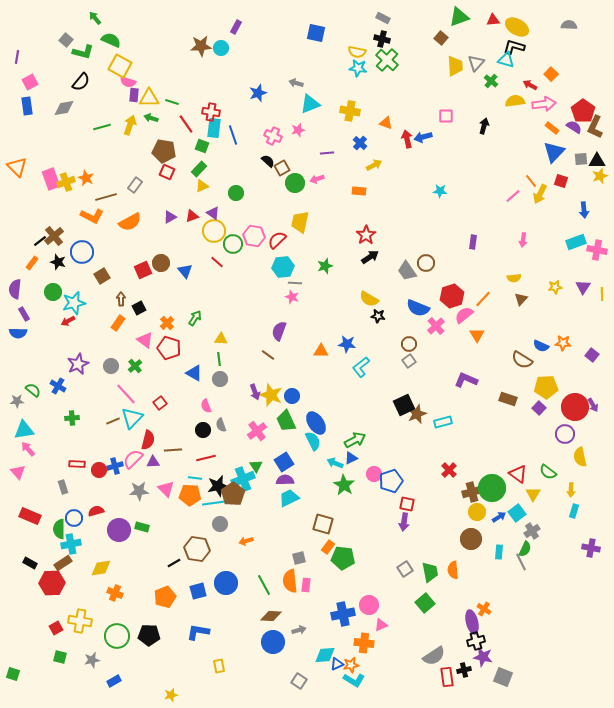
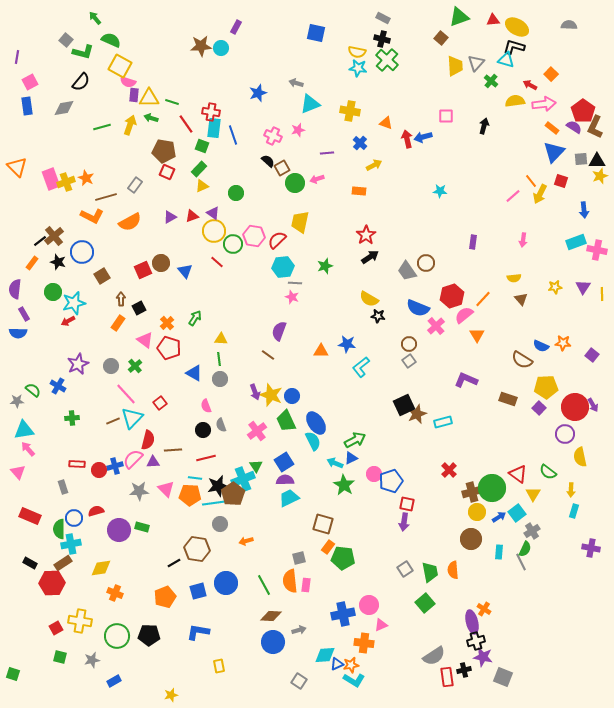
brown triangle at (521, 299): rotated 24 degrees counterclockwise
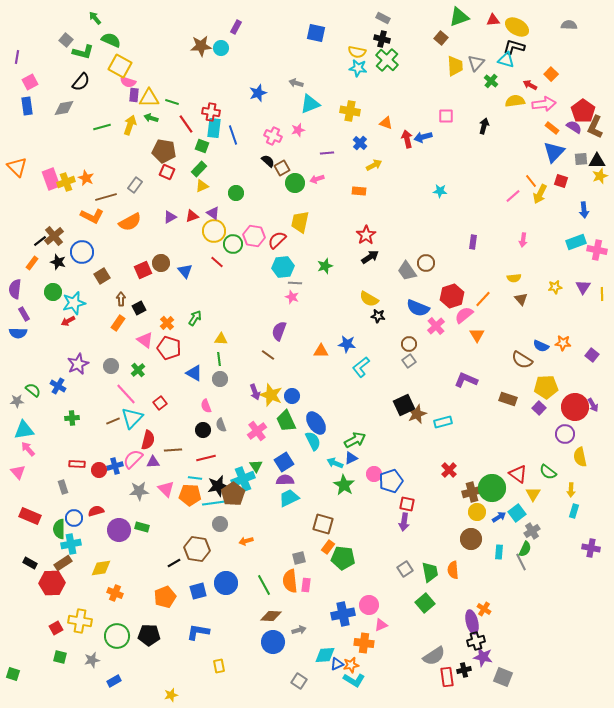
green cross at (135, 366): moved 3 px right, 4 px down
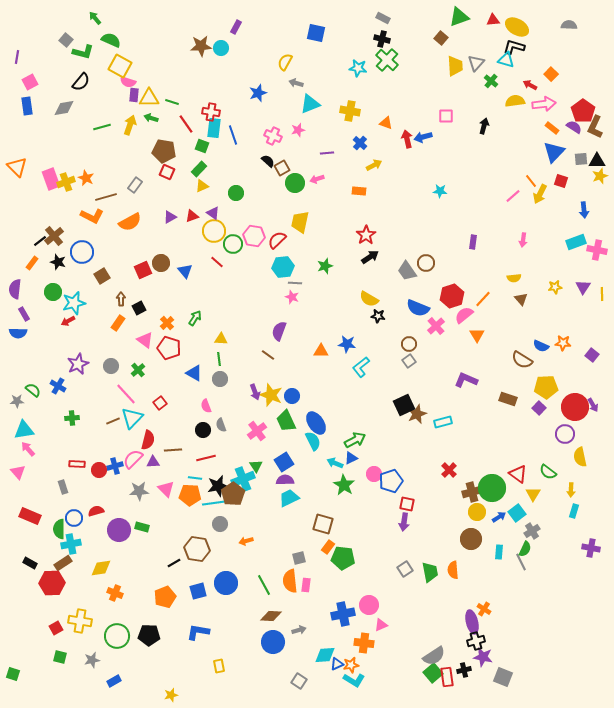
yellow semicircle at (357, 52): moved 72 px left, 10 px down; rotated 108 degrees clockwise
green square at (425, 603): moved 8 px right, 70 px down
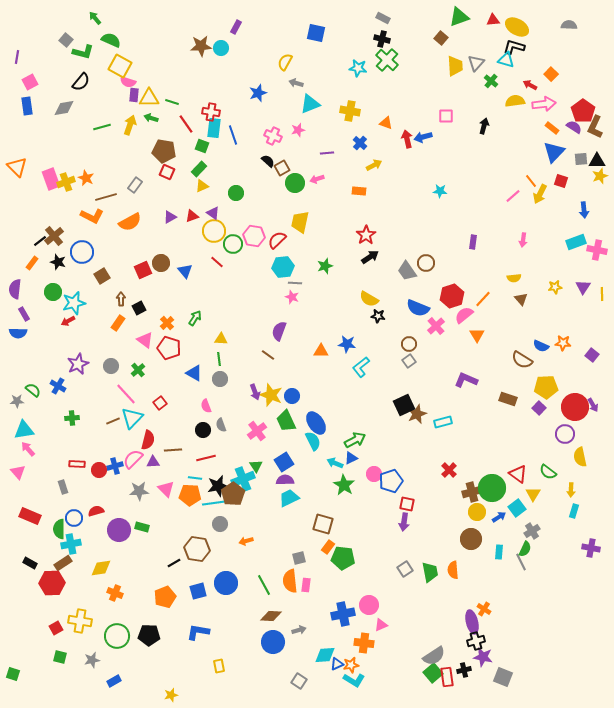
cyan square at (517, 513): moved 5 px up
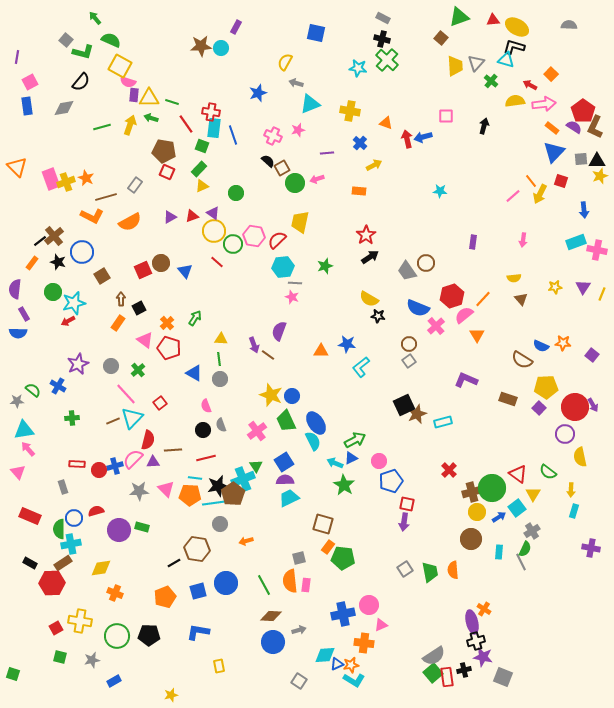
yellow line at (602, 294): rotated 24 degrees clockwise
purple arrow at (255, 392): moved 1 px left, 47 px up
pink circle at (374, 474): moved 5 px right, 13 px up
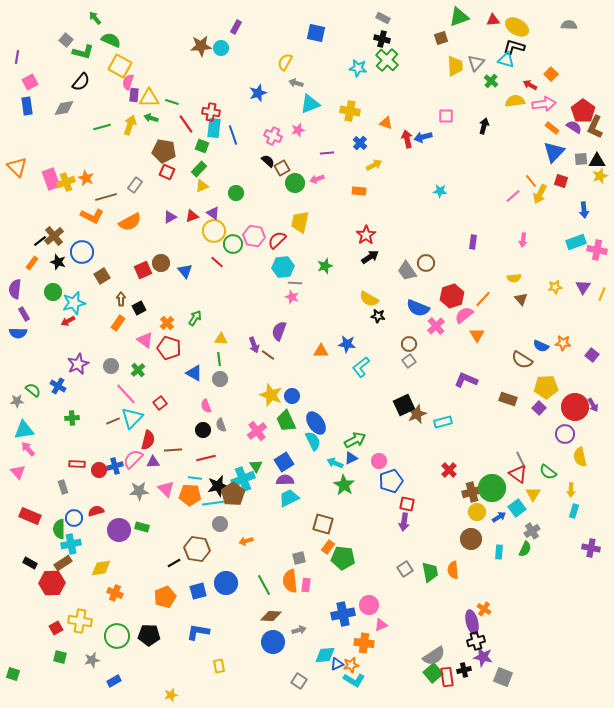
brown square at (441, 38): rotated 32 degrees clockwise
pink semicircle at (128, 82): rotated 91 degrees clockwise
gray line at (521, 562): moved 102 px up
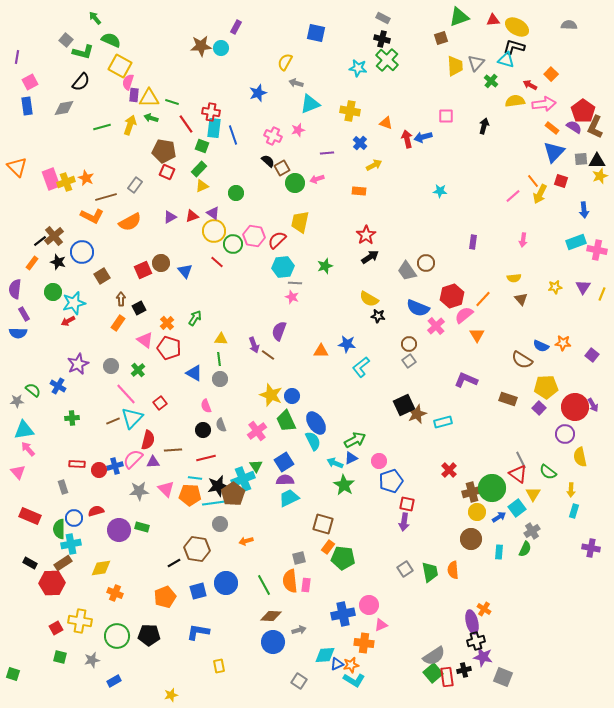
orange line at (531, 181): moved 2 px right
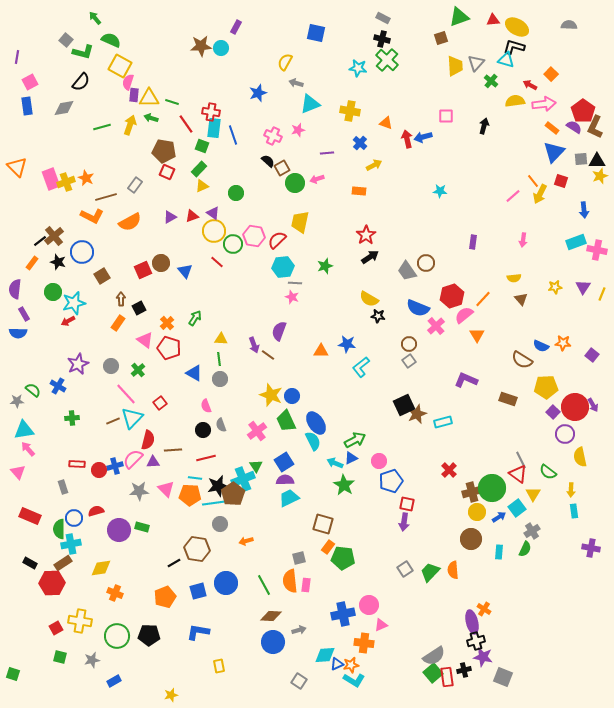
purple square at (539, 408): moved 14 px right, 4 px down
cyan rectangle at (574, 511): rotated 24 degrees counterclockwise
green trapezoid at (430, 572): rotated 125 degrees counterclockwise
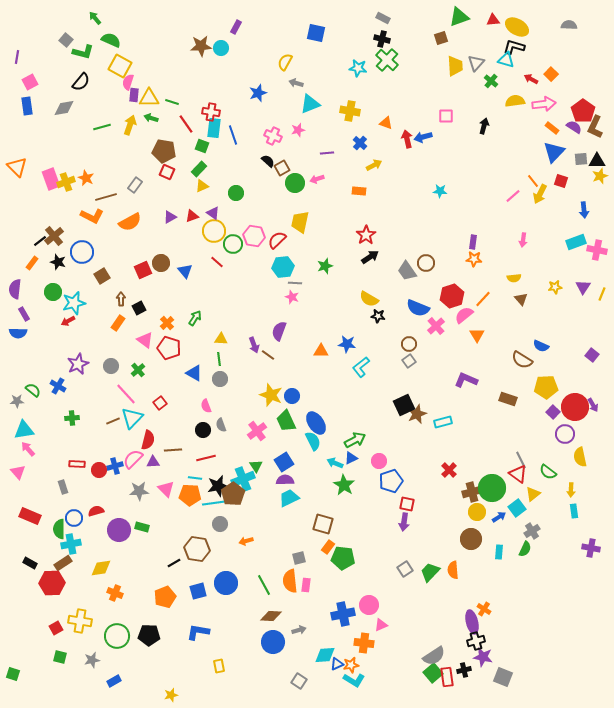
red arrow at (530, 85): moved 1 px right, 6 px up
orange star at (563, 343): moved 89 px left, 84 px up
yellow triangle at (533, 494): rotated 21 degrees clockwise
